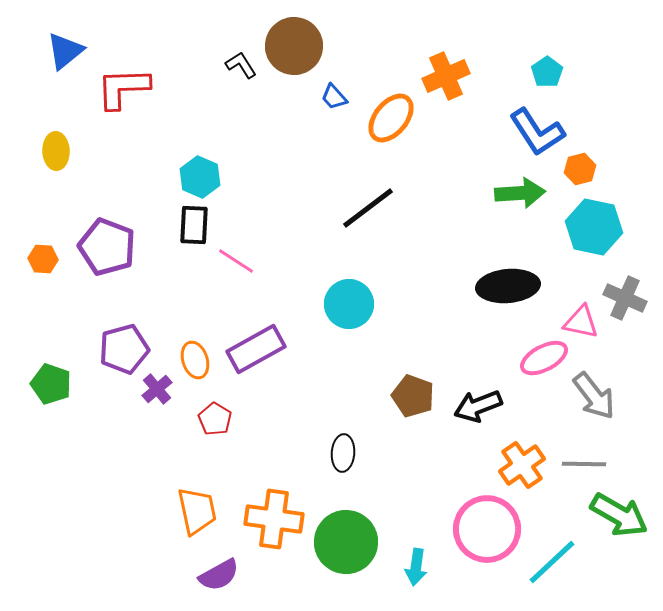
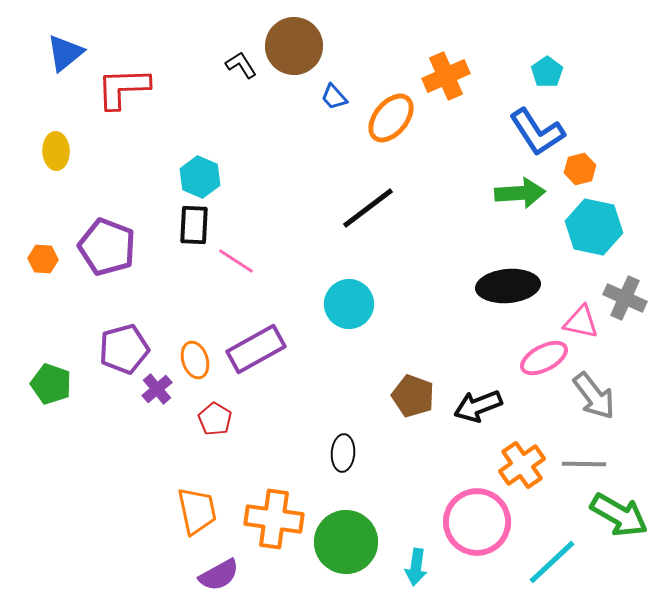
blue triangle at (65, 51): moved 2 px down
pink circle at (487, 529): moved 10 px left, 7 px up
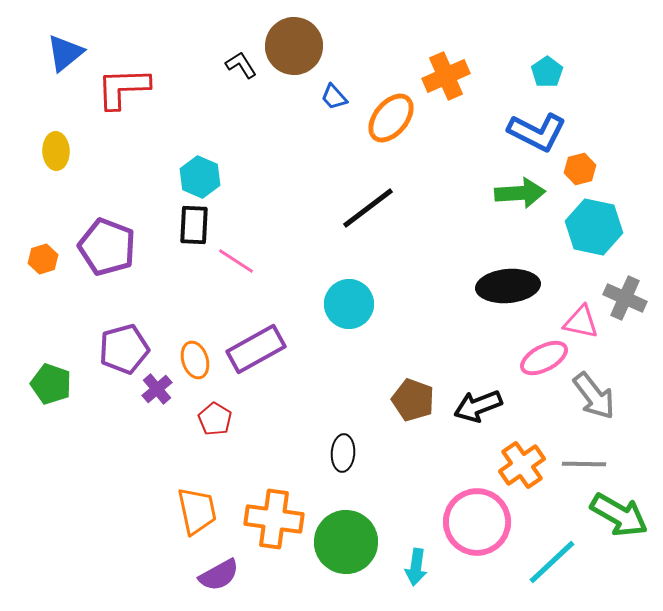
blue L-shape at (537, 132): rotated 30 degrees counterclockwise
orange hexagon at (43, 259): rotated 20 degrees counterclockwise
brown pentagon at (413, 396): moved 4 px down
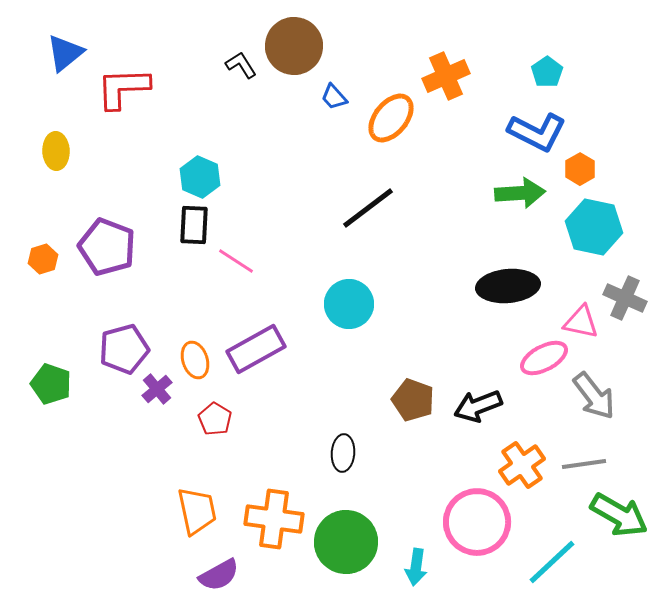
orange hexagon at (580, 169): rotated 16 degrees counterclockwise
gray line at (584, 464): rotated 9 degrees counterclockwise
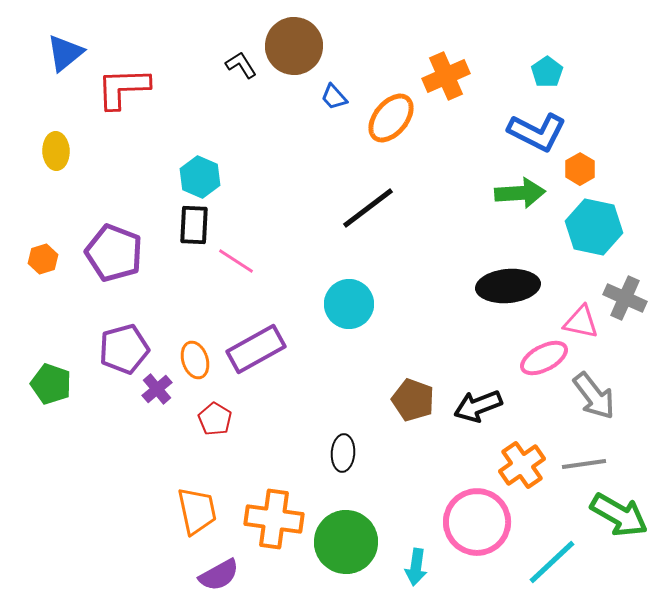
purple pentagon at (107, 247): moved 7 px right, 6 px down
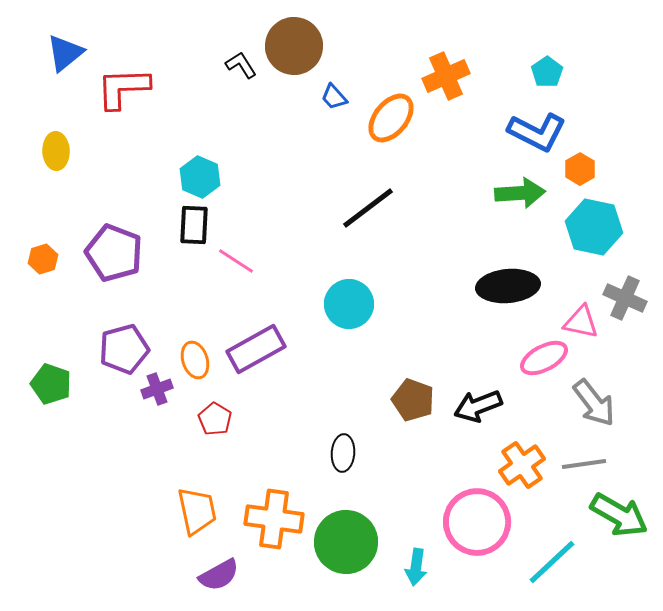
purple cross at (157, 389): rotated 20 degrees clockwise
gray arrow at (594, 396): moved 7 px down
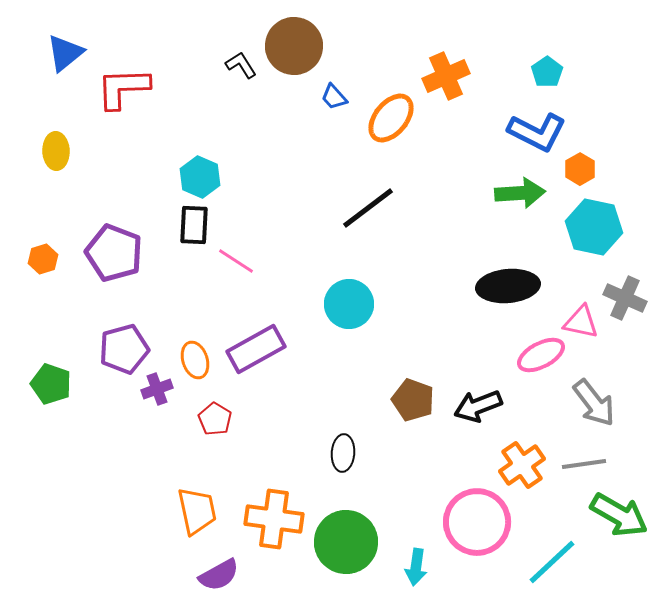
pink ellipse at (544, 358): moved 3 px left, 3 px up
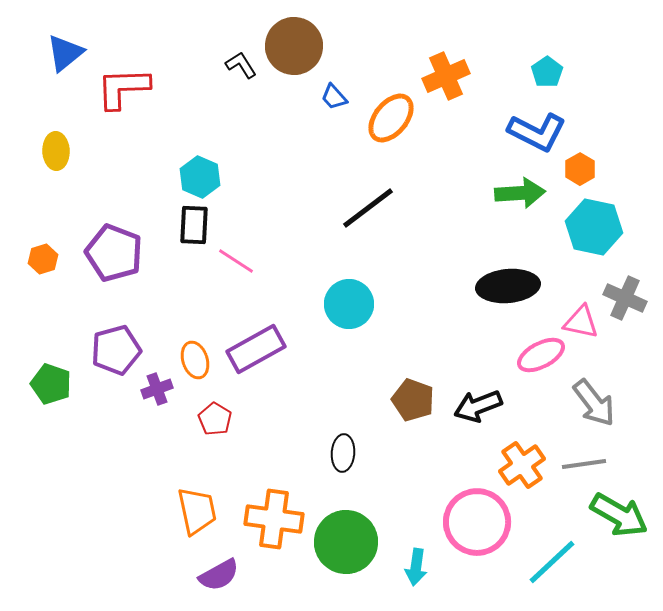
purple pentagon at (124, 349): moved 8 px left, 1 px down
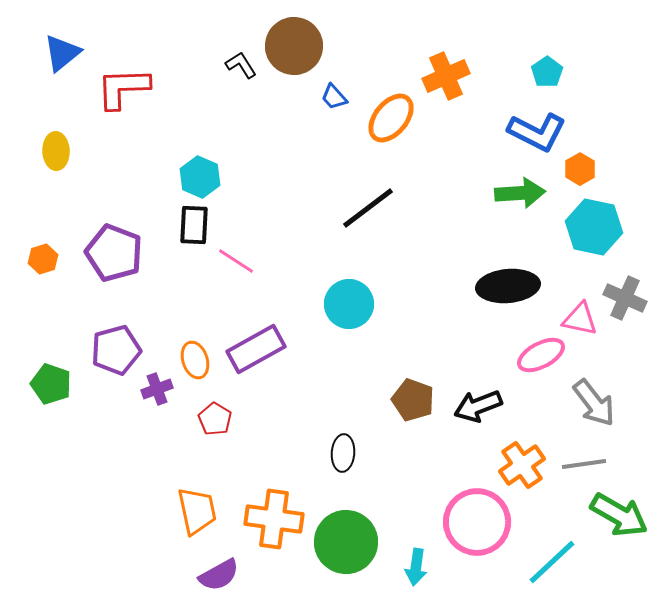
blue triangle at (65, 53): moved 3 px left
pink triangle at (581, 322): moved 1 px left, 3 px up
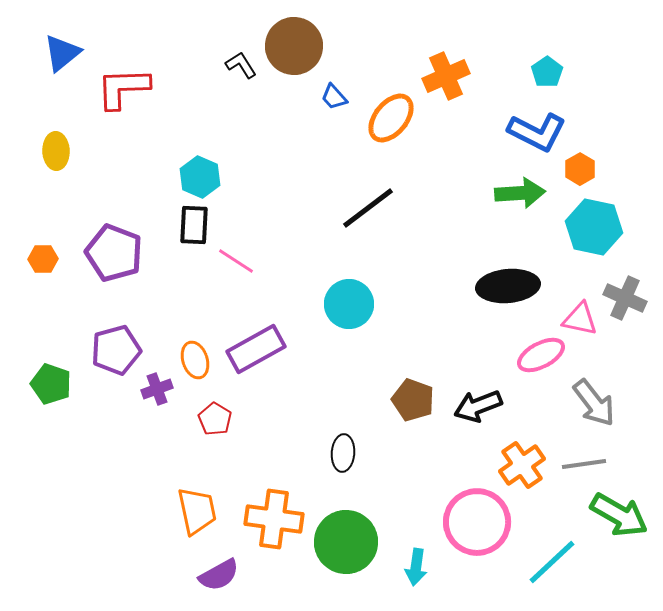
orange hexagon at (43, 259): rotated 16 degrees clockwise
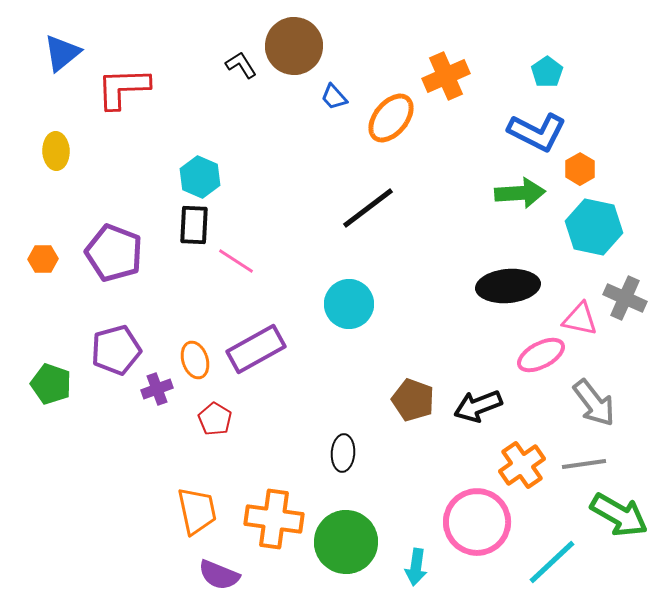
purple semicircle at (219, 575): rotated 51 degrees clockwise
